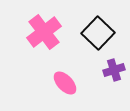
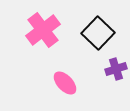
pink cross: moved 1 px left, 2 px up
purple cross: moved 2 px right, 1 px up
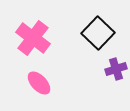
pink cross: moved 10 px left, 8 px down; rotated 16 degrees counterclockwise
pink ellipse: moved 26 px left
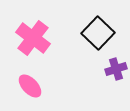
pink ellipse: moved 9 px left, 3 px down
